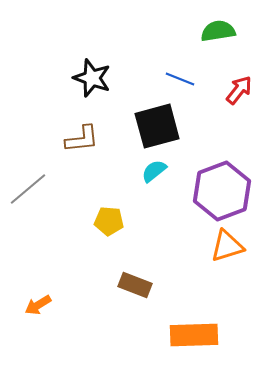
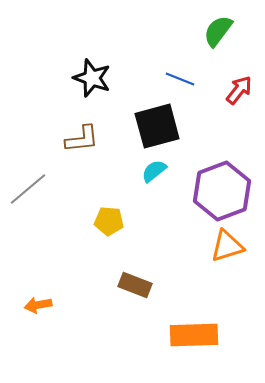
green semicircle: rotated 44 degrees counterclockwise
orange arrow: rotated 20 degrees clockwise
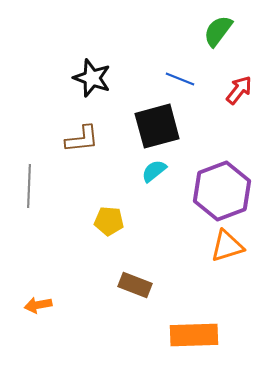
gray line: moved 1 px right, 3 px up; rotated 48 degrees counterclockwise
